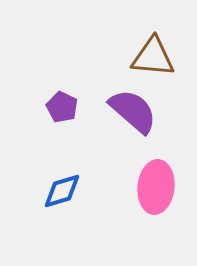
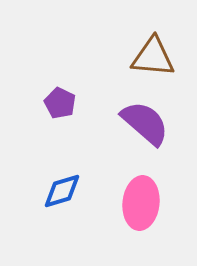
purple pentagon: moved 2 px left, 4 px up
purple semicircle: moved 12 px right, 12 px down
pink ellipse: moved 15 px left, 16 px down
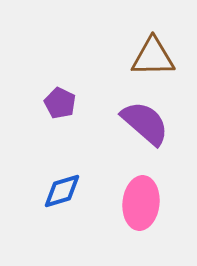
brown triangle: rotated 6 degrees counterclockwise
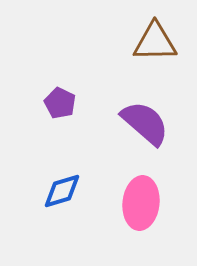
brown triangle: moved 2 px right, 15 px up
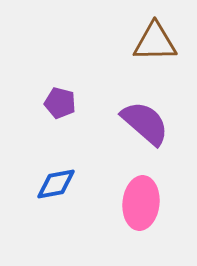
purple pentagon: rotated 12 degrees counterclockwise
blue diamond: moved 6 px left, 7 px up; rotated 6 degrees clockwise
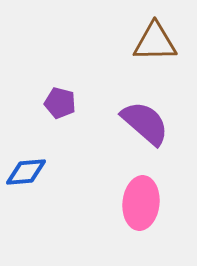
blue diamond: moved 30 px left, 12 px up; rotated 6 degrees clockwise
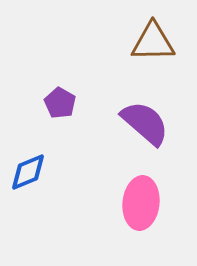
brown triangle: moved 2 px left
purple pentagon: rotated 16 degrees clockwise
blue diamond: moved 2 px right; rotated 18 degrees counterclockwise
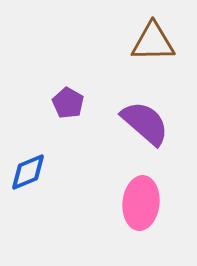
purple pentagon: moved 8 px right
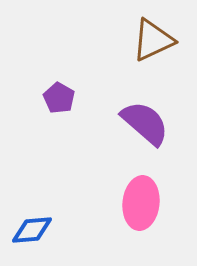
brown triangle: moved 2 px up; rotated 24 degrees counterclockwise
purple pentagon: moved 9 px left, 5 px up
blue diamond: moved 4 px right, 58 px down; rotated 18 degrees clockwise
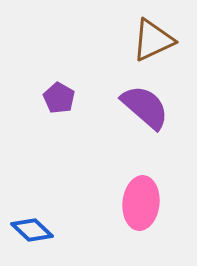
purple semicircle: moved 16 px up
blue diamond: rotated 48 degrees clockwise
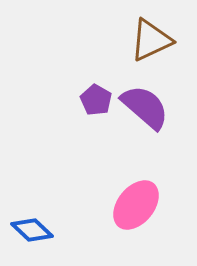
brown triangle: moved 2 px left
purple pentagon: moved 37 px right, 2 px down
pink ellipse: moved 5 px left, 2 px down; rotated 33 degrees clockwise
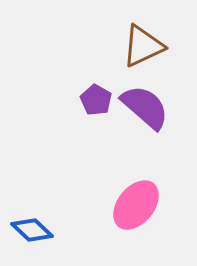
brown triangle: moved 8 px left, 6 px down
